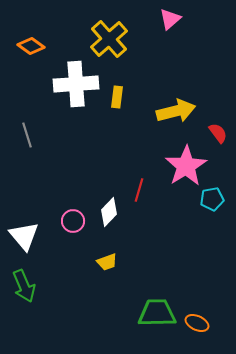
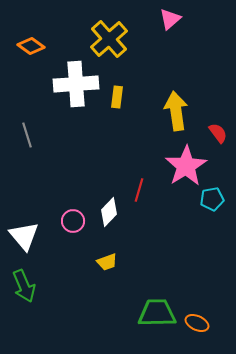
yellow arrow: rotated 84 degrees counterclockwise
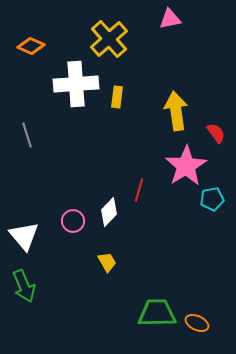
pink triangle: rotated 30 degrees clockwise
orange diamond: rotated 12 degrees counterclockwise
red semicircle: moved 2 px left
yellow trapezoid: rotated 100 degrees counterclockwise
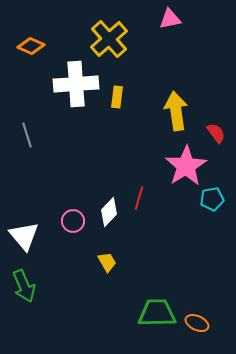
red line: moved 8 px down
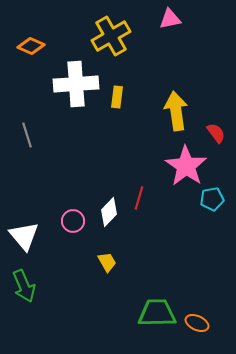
yellow cross: moved 2 px right, 3 px up; rotated 12 degrees clockwise
pink star: rotated 6 degrees counterclockwise
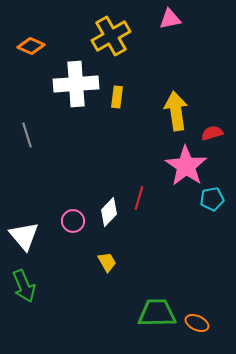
red semicircle: moved 4 px left; rotated 70 degrees counterclockwise
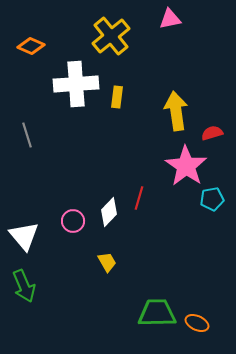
yellow cross: rotated 9 degrees counterclockwise
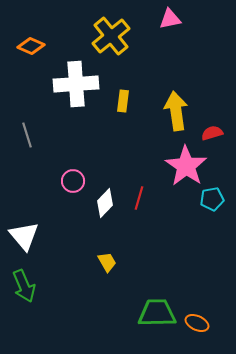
yellow rectangle: moved 6 px right, 4 px down
white diamond: moved 4 px left, 9 px up
pink circle: moved 40 px up
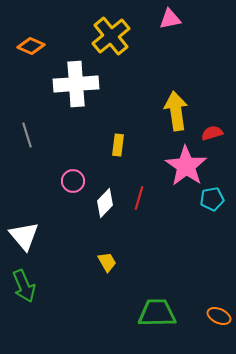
yellow rectangle: moved 5 px left, 44 px down
orange ellipse: moved 22 px right, 7 px up
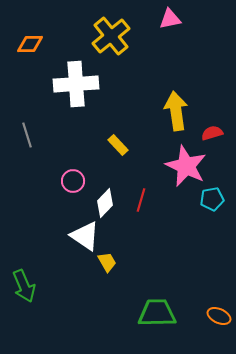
orange diamond: moved 1 px left, 2 px up; rotated 24 degrees counterclockwise
yellow rectangle: rotated 50 degrees counterclockwise
pink star: rotated 9 degrees counterclockwise
red line: moved 2 px right, 2 px down
white triangle: moved 61 px right; rotated 16 degrees counterclockwise
